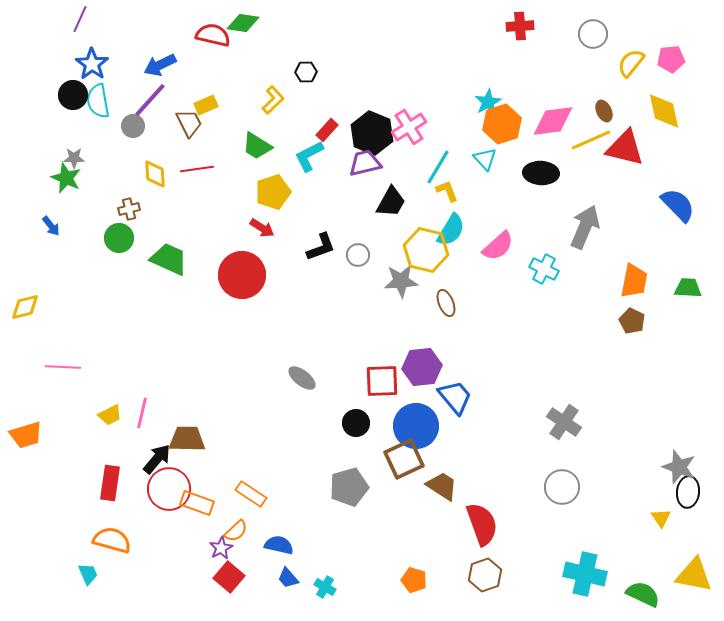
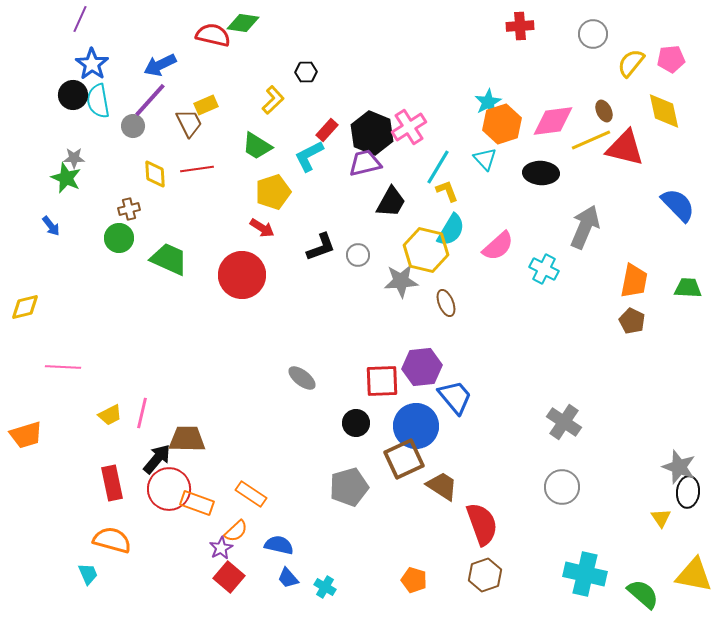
red rectangle at (110, 483): moved 2 px right; rotated 20 degrees counterclockwise
green semicircle at (643, 594): rotated 16 degrees clockwise
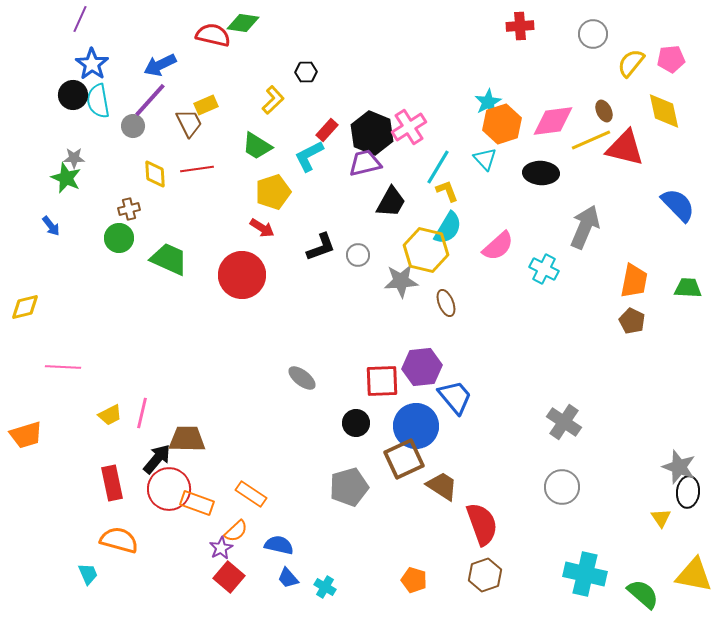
cyan semicircle at (451, 230): moved 3 px left, 2 px up
orange semicircle at (112, 540): moved 7 px right
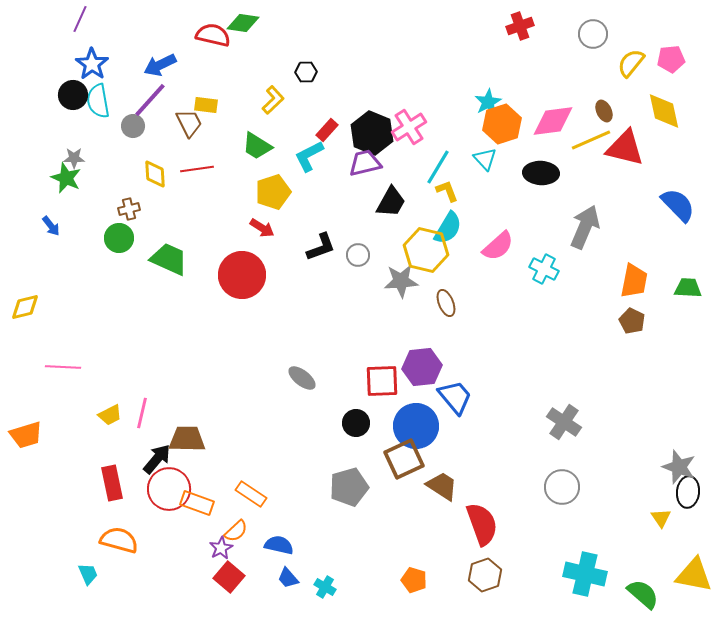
red cross at (520, 26): rotated 16 degrees counterclockwise
yellow rectangle at (206, 105): rotated 30 degrees clockwise
